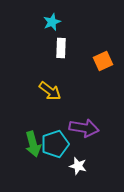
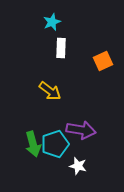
purple arrow: moved 3 px left, 2 px down
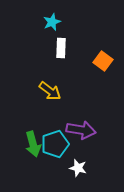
orange square: rotated 30 degrees counterclockwise
white star: moved 2 px down
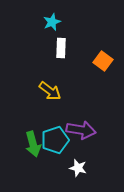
cyan pentagon: moved 4 px up
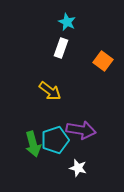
cyan star: moved 15 px right; rotated 24 degrees counterclockwise
white rectangle: rotated 18 degrees clockwise
